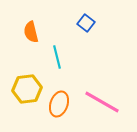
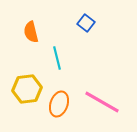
cyan line: moved 1 px down
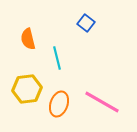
orange semicircle: moved 3 px left, 7 px down
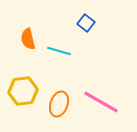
cyan line: moved 2 px right, 7 px up; rotated 60 degrees counterclockwise
yellow hexagon: moved 4 px left, 2 px down
pink line: moved 1 px left
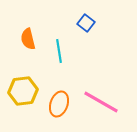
cyan line: rotated 65 degrees clockwise
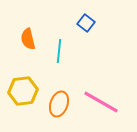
cyan line: rotated 15 degrees clockwise
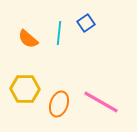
blue square: rotated 18 degrees clockwise
orange semicircle: rotated 35 degrees counterclockwise
cyan line: moved 18 px up
yellow hexagon: moved 2 px right, 2 px up; rotated 8 degrees clockwise
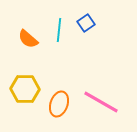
cyan line: moved 3 px up
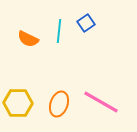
cyan line: moved 1 px down
orange semicircle: rotated 15 degrees counterclockwise
yellow hexagon: moved 7 px left, 14 px down
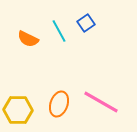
cyan line: rotated 35 degrees counterclockwise
yellow hexagon: moved 7 px down
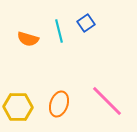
cyan line: rotated 15 degrees clockwise
orange semicircle: rotated 10 degrees counterclockwise
pink line: moved 6 px right, 1 px up; rotated 15 degrees clockwise
yellow hexagon: moved 3 px up
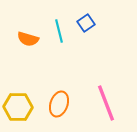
pink line: moved 1 px left, 2 px down; rotated 24 degrees clockwise
